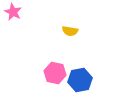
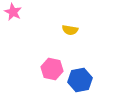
yellow semicircle: moved 1 px up
pink hexagon: moved 3 px left, 4 px up
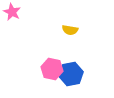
pink star: moved 1 px left
blue hexagon: moved 9 px left, 6 px up
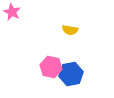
pink hexagon: moved 1 px left, 2 px up
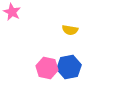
pink hexagon: moved 4 px left, 1 px down
blue hexagon: moved 2 px left, 7 px up
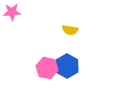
pink star: rotated 30 degrees counterclockwise
blue hexagon: moved 2 px left, 1 px up; rotated 20 degrees counterclockwise
